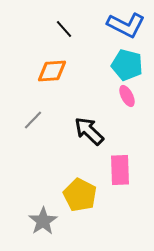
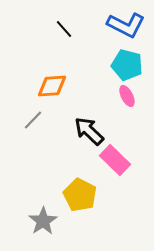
orange diamond: moved 15 px down
pink rectangle: moved 5 px left, 10 px up; rotated 44 degrees counterclockwise
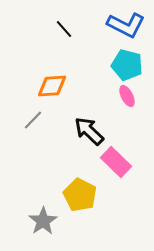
pink rectangle: moved 1 px right, 2 px down
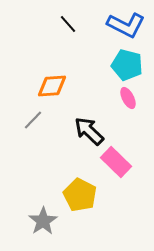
black line: moved 4 px right, 5 px up
pink ellipse: moved 1 px right, 2 px down
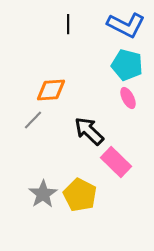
black line: rotated 42 degrees clockwise
orange diamond: moved 1 px left, 4 px down
gray star: moved 27 px up
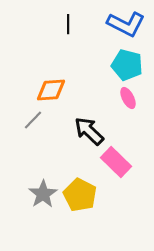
blue L-shape: moved 1 px up
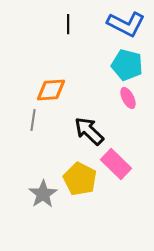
gray line: rotated 35 degrees counterclockwise
pink rectangle: moved 2 px down
yellow pentagon: moved 16 px up
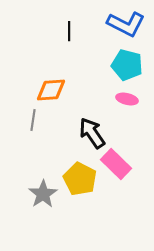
black line: moved 1 px right, 7 px down
pink ellipse: moved 1 px left, 1 px down; rotated 50 degrees counterclockwise
black arrow: moved 3 px right, 2 px down; rotated 12 degrees clockwise
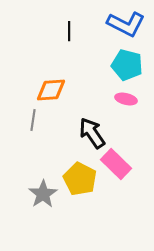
pink ellipse: moved 1 px left
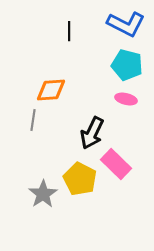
black arrow: rotated 120 degrees counterclockwise
